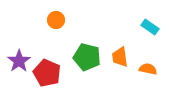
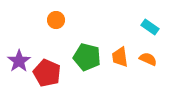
orange semicircle: moved 10 px up; rotated 12 degrees clockwise
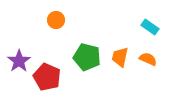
orange trapezoid: rotated 20 degrees clockwise
red pentagon: moved 4 px down
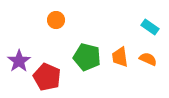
orange trapezoid: rotated 20 degrees counterclockwise
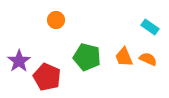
orange trapezoid: moved 4 px right; rotated 15 degrees counterclockwise
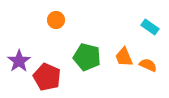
orange semicircle: moved 6 px down
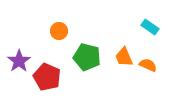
orange circle: moved 3 px right, 11 px down
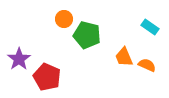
orange circle: moved 5 px right, 12 px up
green pentagon: moved 22 px up
purple star: moved 2 px up
orange semicircle: moved 1 px left
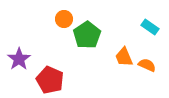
green pentagon: rotated 24 degrees clockwise
red pentagon: moved 3 px right, 3 px down
